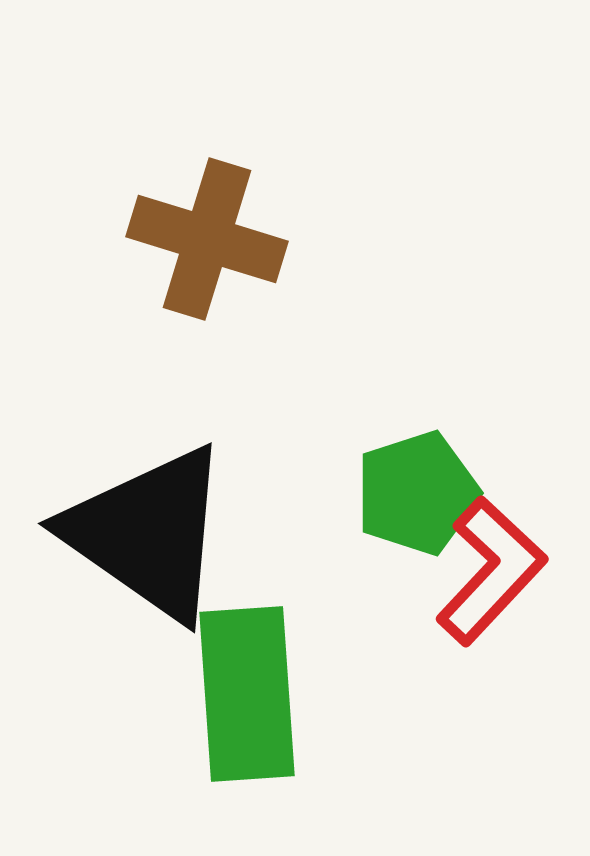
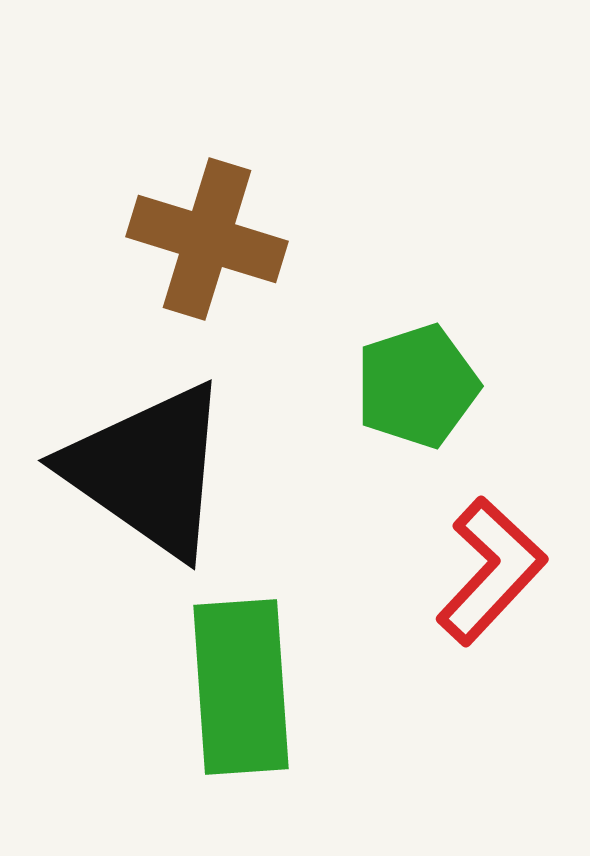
green pentagon: moved 107 px up
black triangle: moved 63 px up
green rectangle: moved 6 px left, 7 px up
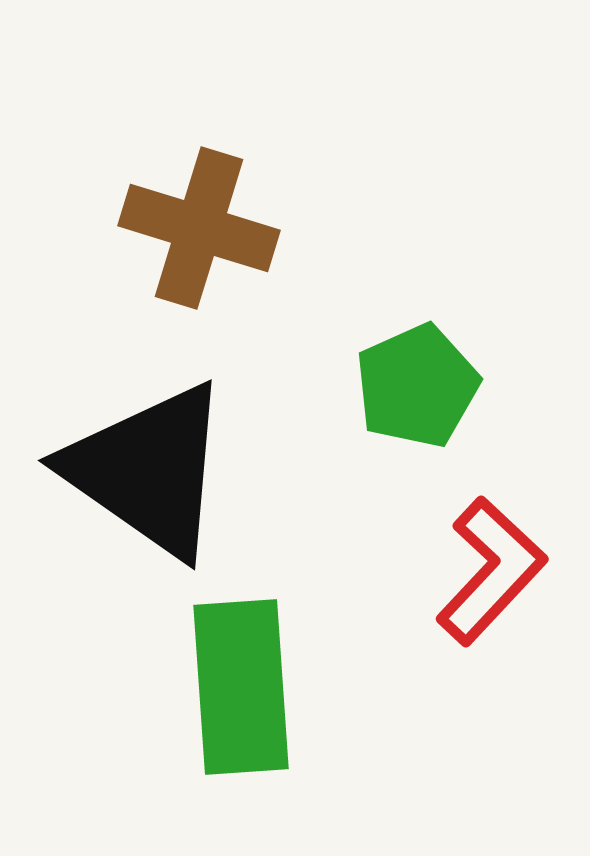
brown cross: moved 8 px left, 11 px up
green pentagon: rotated 6 degrees counterclockwise
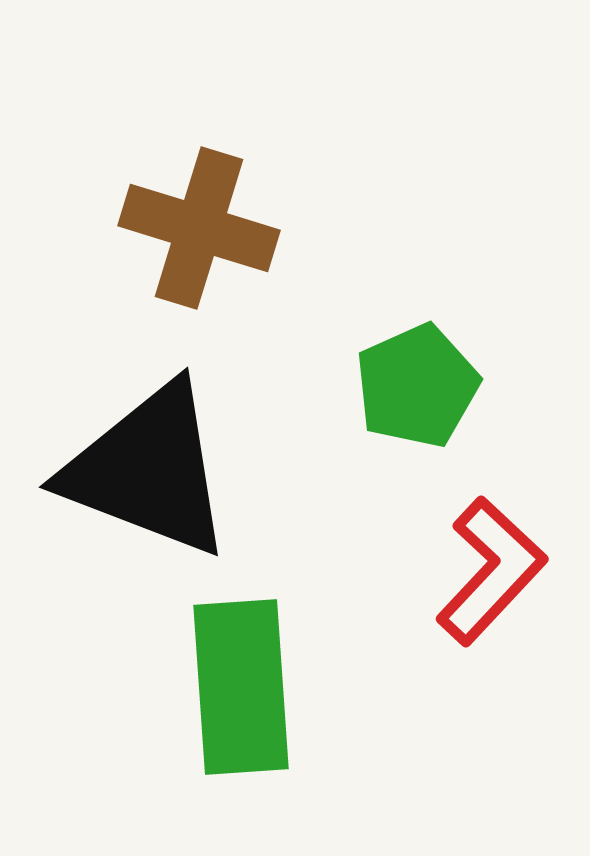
black triangle: rotated 14 degrees counterclockwise
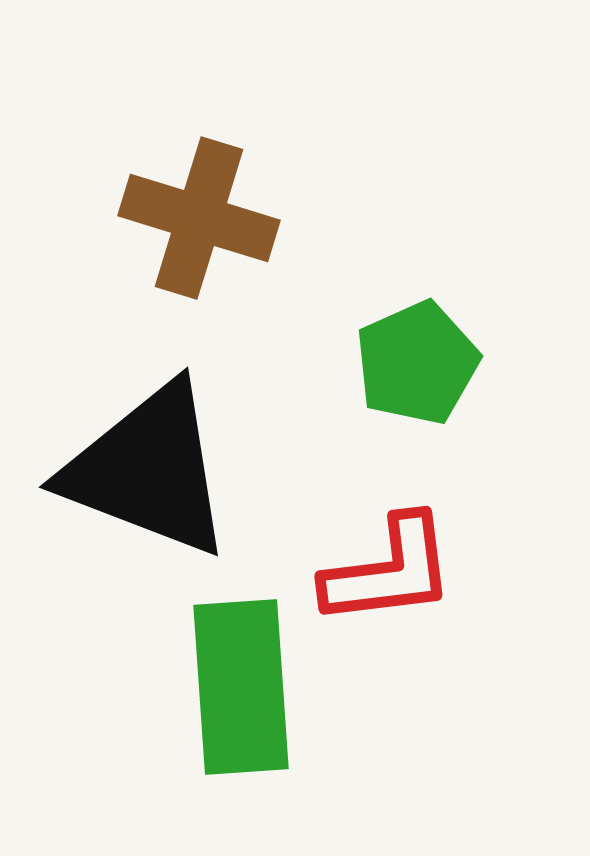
brown cross: moved 10 px up
green pentagon: moved 23 px up
red L-shape: moved 102 px left; rotated 40 degrees clockwise
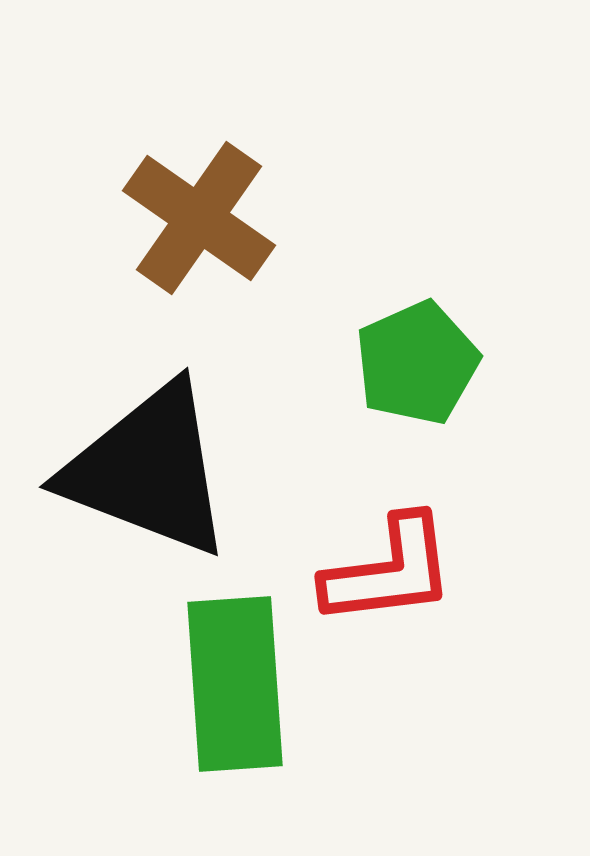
brown cross: rotated 18 degrees clockwise
green rectangle: moved 6 px left, 3 px up
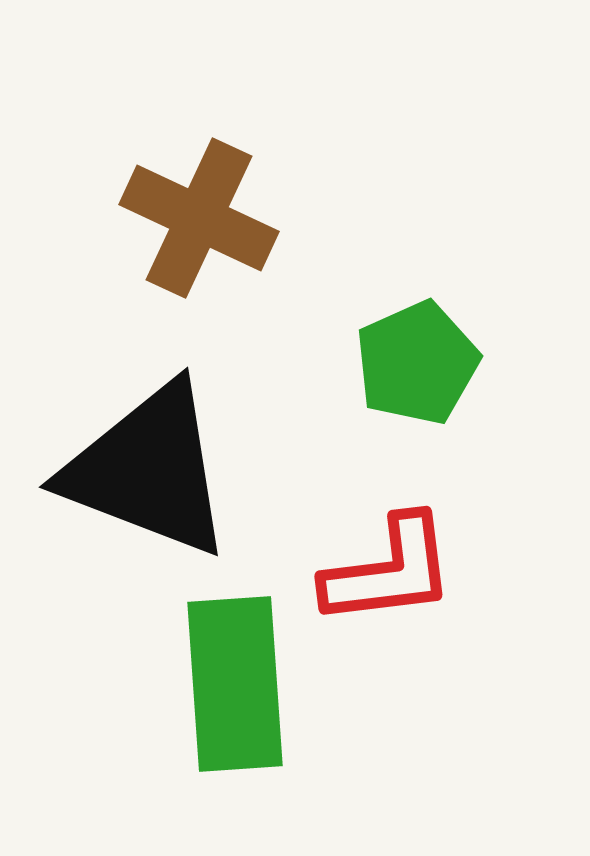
brown cross: rotated 10 degrees counterclockwise
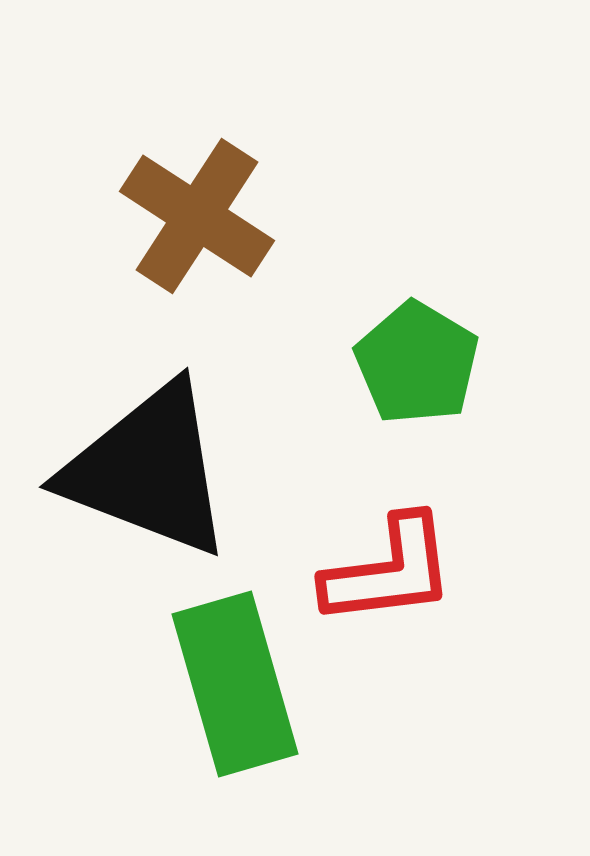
brown cross: moved 2 px left, 2 px up; rotated 8 degrees clockwise
green pentagon: rotated 17 degrees counterclockwise
green rectangle: rotated 12 degrees counterclockwise
